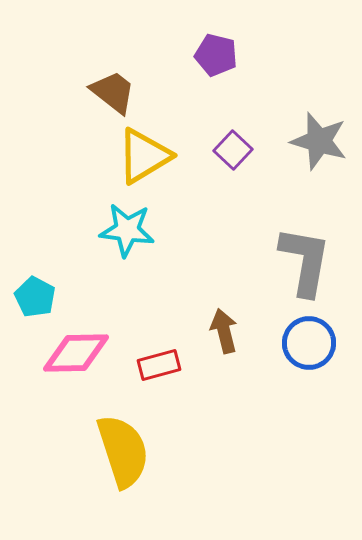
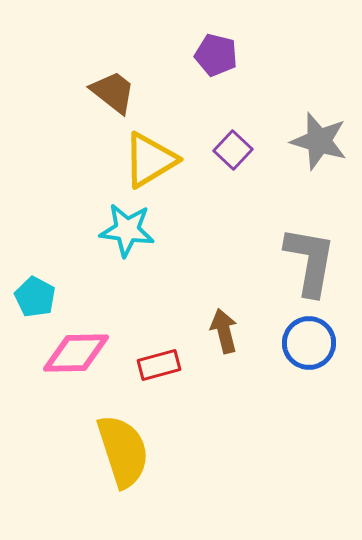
yellow triangle: moved 6 px right, 4 px down
gray L-shape: moved 5 px right
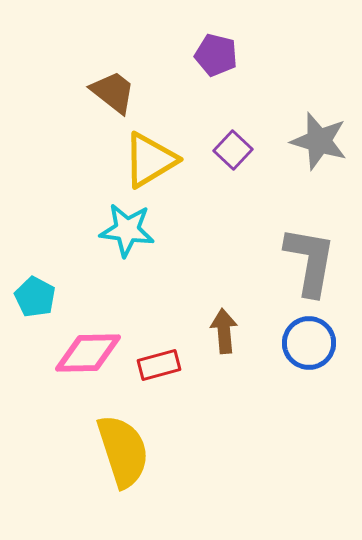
brown arrow: rotated 9 degrees clockwise
pink diamond: moved 12 px right
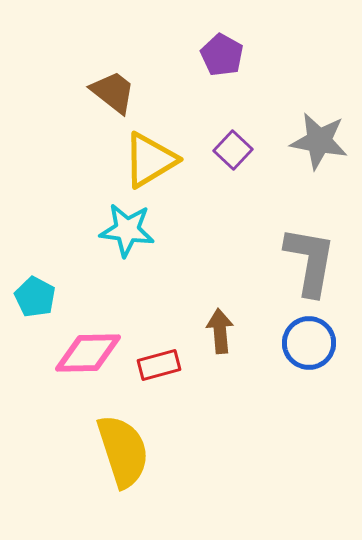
purple pentagon: moved 6 px right; rotated 15 degrees clockwise
gray star: rotated 6 degrees counterclockwise
brown arrow: moved 4 px left
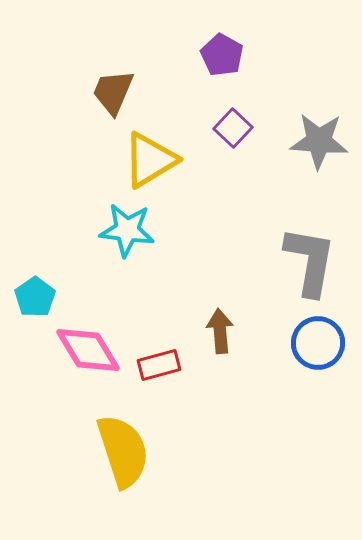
brown trapezoid: rotated 105 degrees counterclockwise
gray star: rotated 6 degrees counterclockwise
purple square: moved 22 px up
cyan pentagon: rotated 9 degrees clockwise
blue circle: moved 9 px right
pink diamond: moved 3 px up; rotated 60 degrees clockwise
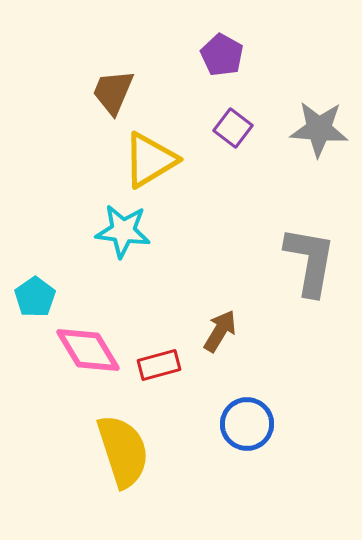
purple square: rotated 6 degrees counterclockwise
gray star: moved 12 px up
cyan star: moved 4 px left, 1 px down
brown arrow: rotated 36 degrees clockwise
blue circle: moved 71 px left, 81 px down
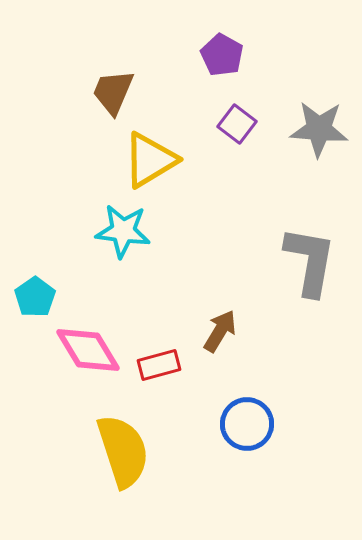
purple square: moved 4 px right, 4 px up
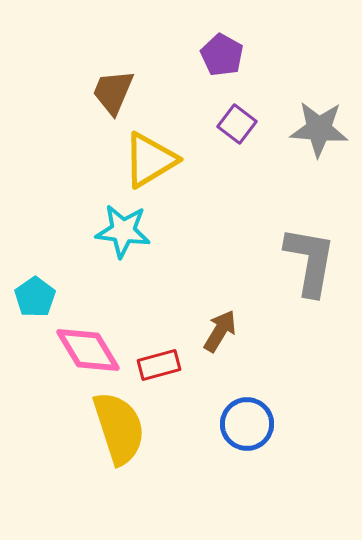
yellow semicircle: moved 4 px left, 23 px up
